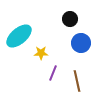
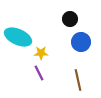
cyan ellipse: moved 1 px left, 1 px down; rotated 64 degrees clockwise
blue circle: moved 1 px up
purple line: moved 14 px left; rotated 49 degrees counterclockwise
brown line: moved 1 px right, 1 px up
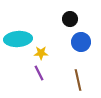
cyan ellipse: moved 2 px down; rotated 28 degrees counterclockwise
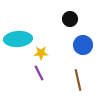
blue circle: moved 2 px right, 3 px down
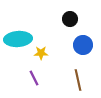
purple line: moved 5 px left, 5 px down
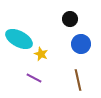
cyan ellipse: moved 1 px right; rotated 32 degrees clockwise
blue circle: moved 2 px left, 1 px up
yellow star: moved 1 px down; rotated 24 degrees clockwise
purple line: rotated 35 degrees counterclockwise
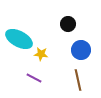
black circle: moved 2 px left, 5 px down
blue circle: moved 6 px down
yellow star: rotated 16 degrees counterclockwise
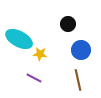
yellow star: moved 1 px left
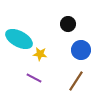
brown line: moved 2 px left, 1 px down; rotated 45 degrees clockwise
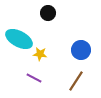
black circle: moved 20 px left, 11 px up
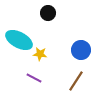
cyan ellipse: moved 1 px down
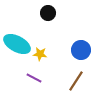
cyan ellipse: moved 2 px left, 4 px down
